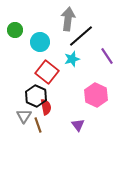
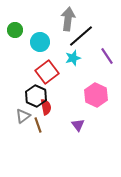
cyan star: moved 1 px right, 1 px up
red square: rotated 15 degrees clockwise
gray triangle: moved 1 px left; rotated 21 degrees clockwise
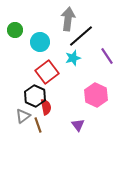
black hexagon: moved 1 px left
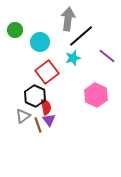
purple line: rotated 18 degrees counterclockwise
purple triangle: moved 29 px left, 5 px up
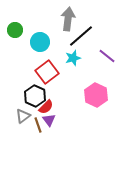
red semicircle: rotated 56 degrees clockwise
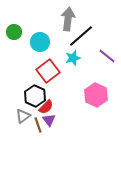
green circle: moved 1 px left, 2 px down
red square: moved 1 px right, 1 px up
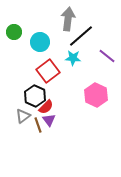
cyan star: rotated 21 degrees clockwise
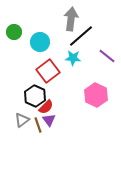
gray arrow: moved 3 px right
gray triangle: moved 1 px left, 4 px down
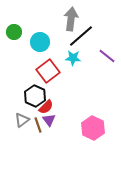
pink hexagon: moved 3 px left, 33 px down
